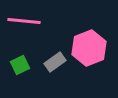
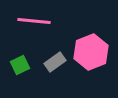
pink line: moved 10 px right
pink hexagon: moved 2 px right, 4 px down
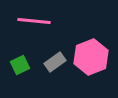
pink hexagon: moved 5 px down
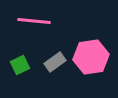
pink hexagon: rotated 12 degrees clockwise
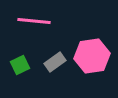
pink hexagon: moved 1 px right, 1 px up
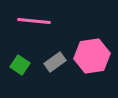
green square: rotated 30 degrees counterclockwise
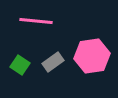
pink line: moved 2 px right
gray rectangle: moved 2 px left
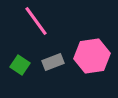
pink line: rotated 48 degrees clockwise
gray rectangle: rotated 15 degrees clockwise
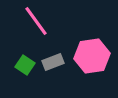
green square: moved 5 px right
